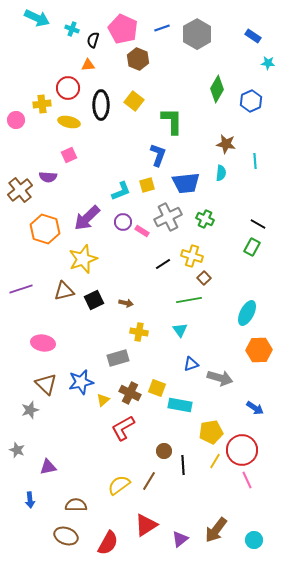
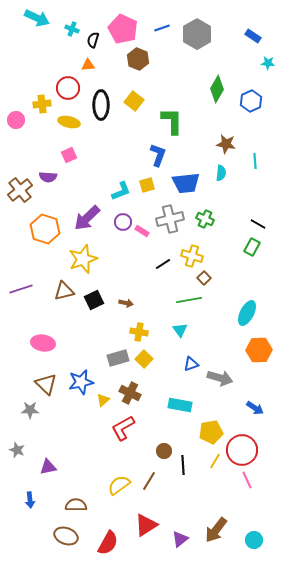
gray cross at (168, 217): moved 2 px right, 2 px down; rotated 12 degrees clockwise
yellow square at (157, 388): moved 13 px left, 29 px up; rotated 24 degrees clockwise
gray star at (30, 410): rotated 18 degrees clockwise
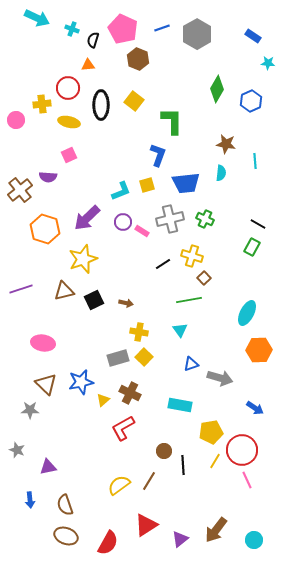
yellow square at (144, 359): moved 2 px up
brown semicircle at (76, 505): moved 11 px left; rotated 110 degrees counterclockwise
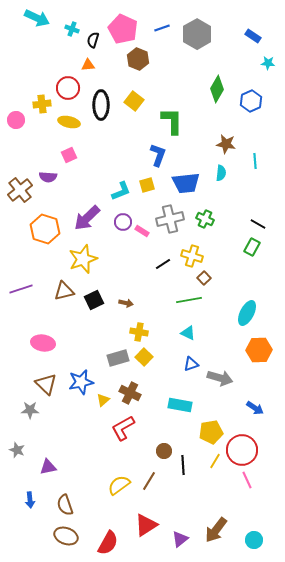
cyan triangle at (180, 330): moved 8 px right, 3 px down; rotated 28 degrees counterclockwise
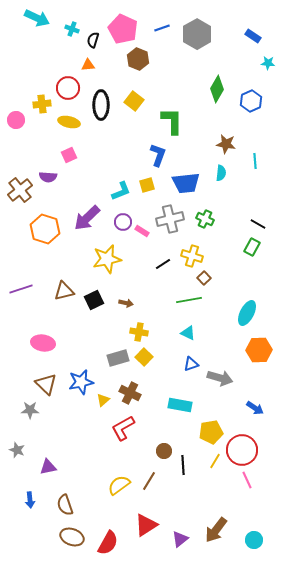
yellow star at (83, 259): moved 24 px right; rotated 8 degrees clockwise
brown ellipse at (66, 536): moved 6 px right, 1 px down
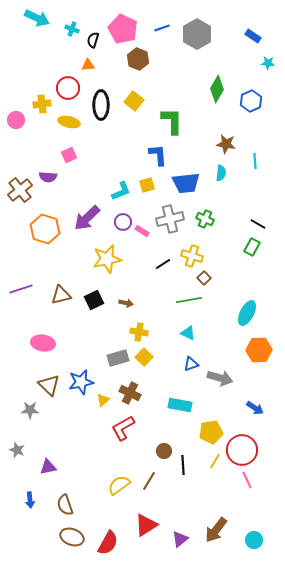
blue L-shape at (158, 155): rotated 25 degrees counterclockwise
brown triangle at (64, 291): moved 3 px left, 4 px down
brown triangle at (46, 384): moved 3 px right, 1 px down
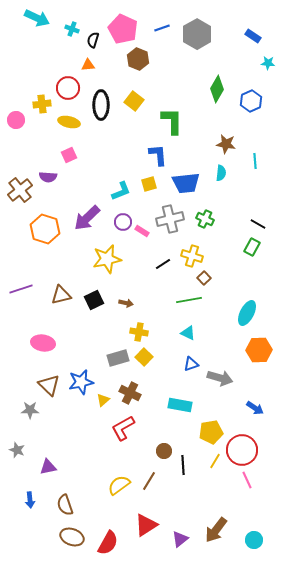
yellow square at (147, 185): moved 2 px right, 1 px up
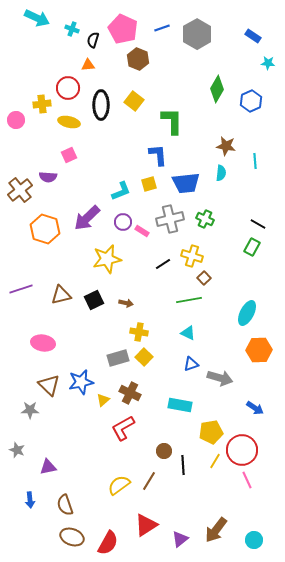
brown star at (226, 144): moved 2 px down
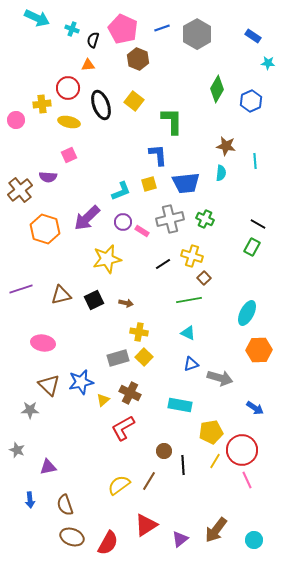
black ellipse at (101, 105): rotated 20 degrees counterclockwise
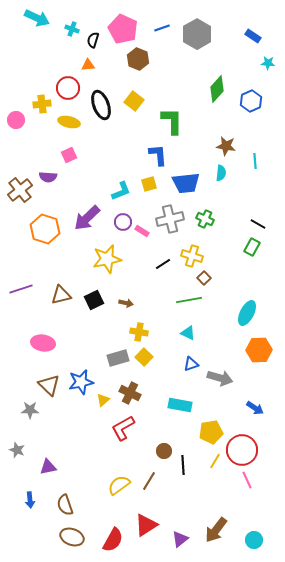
green diamond at (217, 89): rotated 12 degrees clockwise
red semicircle at (108, 543): moved 5 px right, 3 px up
